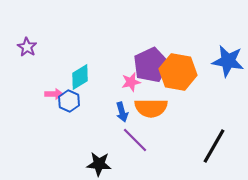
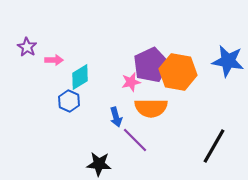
pink arrow: moved 34 px up
blue arrow: moved 6 px left, 5 px down
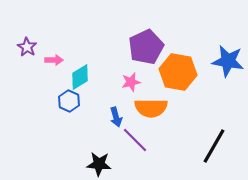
purple pentagon: moved 5 px left, 18 px up
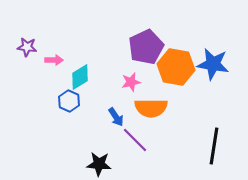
purple star: rotated 24 degrees counterclockwise
blue star: moved 15 px left, 3 px down
orange hexagon: moved 2 px left, 5 px up
blue arrow: rotated 18 degrees counterclockwise
black line: rotated 21 degrees counterclockwise
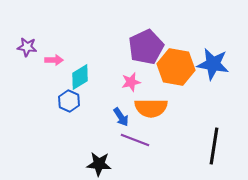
blue arrow: moved 5 px right
purple line: rotated 24 degrees counterclockwise
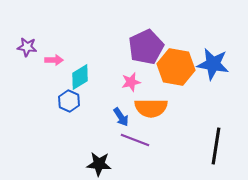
black line: moved 2 px right
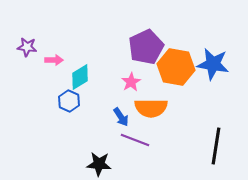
pink star: rotated 18 degrees counterclockwise
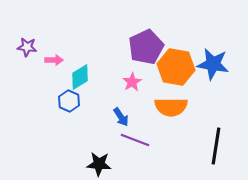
pink star: moved 1 px right
orange semicircle: moved 20 px right, 1 px up
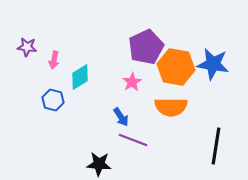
pink arrow: rotated 102 degrees clockwise
blue hexagon: moved 16 px left, 1 px up; rotated 10 degrees counterclockwise
purple line: moved 2 px left
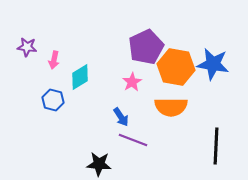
black line: rotated 6 degrees counterclockwise
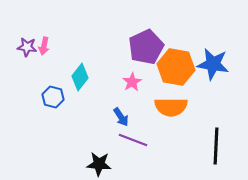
pink arrow: moved 10 px left, 14 px up
cyan diamond: rotated 20 degrees counterclockwise
blue hexagon: moved 3 px up
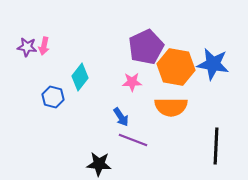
pink star: rotated 30 degrees clockwise
